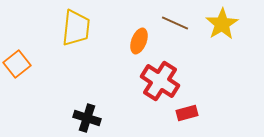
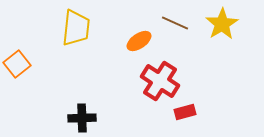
orange ellipse: rotated 35 degrees clockwise
red rectangle: moved 2 px left, 1 px up
black cross: moved 5 px left; rotated 20 degrees counterclockwise
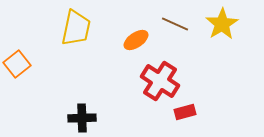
brown line: moved 1 px down
yellow trapezoid: rotated 6 degrees clockwise
orange ellipse: moved 3 px left, 1 px up
